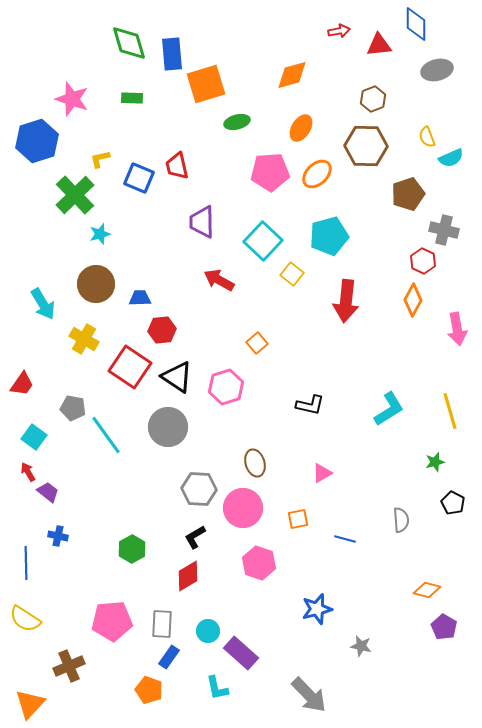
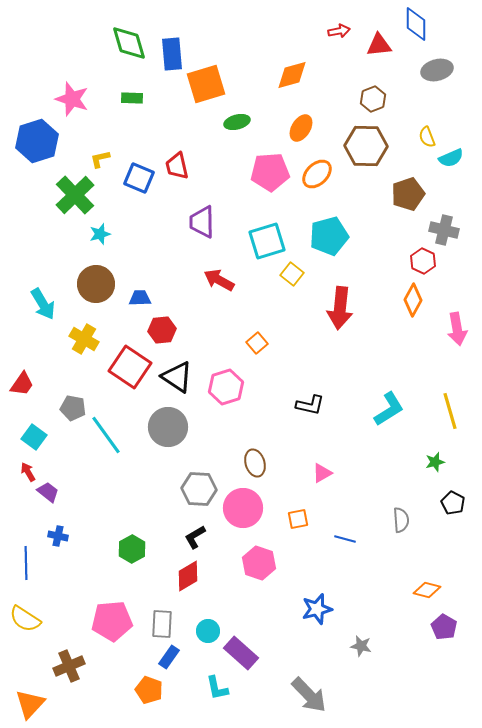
cyan square at (263, 241): moved 4 px right; rotated 30 degrees clockwise
red arrow at (346, 301): moved 6 px left, 7 px down
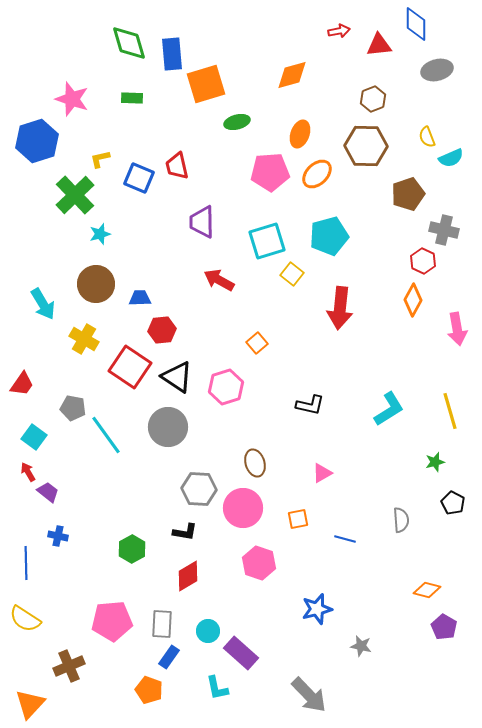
orange ellipse at (301, 128): moved 1 px left, 6 px down; rotated 12 degrees counterclockwise
black L-shape at (195, 537): moved 10 px left, 5 px up; rotated 140 degrees counterclockwise
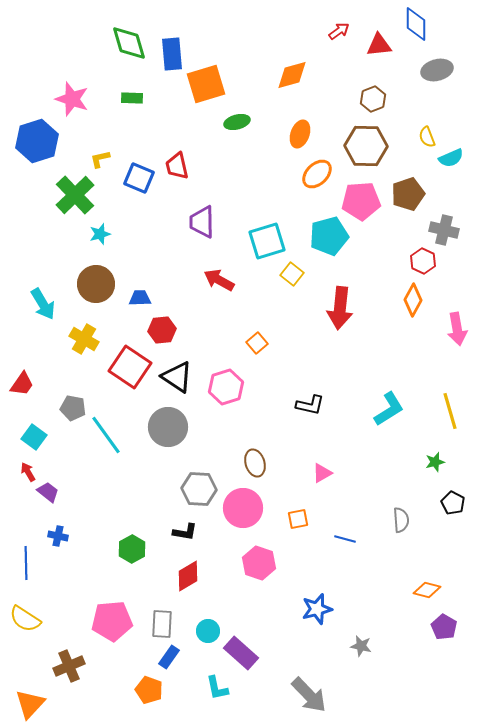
red arrow at (339, 31): rotated 25 degrees counterclockwise
pink pentagon at (270, 172): moved 91 px right, 29 px down
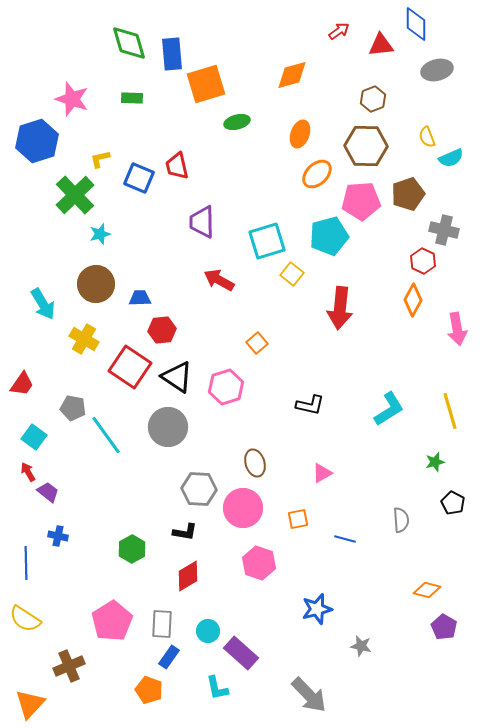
red triangle at (379, 45): moved 2 px right
pink pentagon at (112, 621): rotated 27 degrees counterclockwise
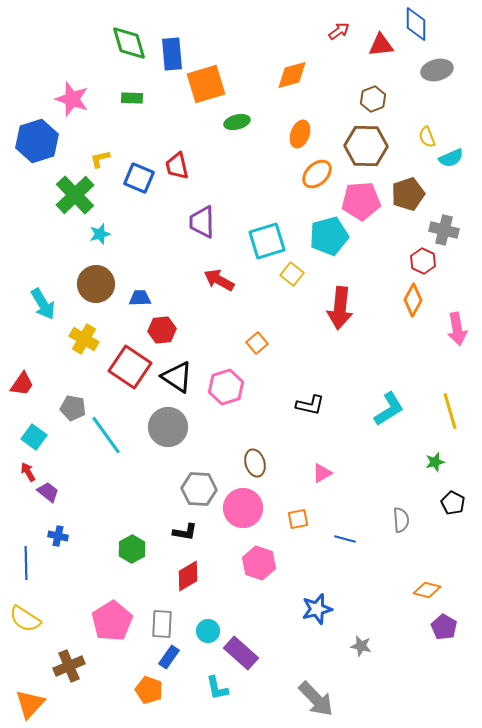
gray arrow at (309, 695): moved 7 px right, 4 px down
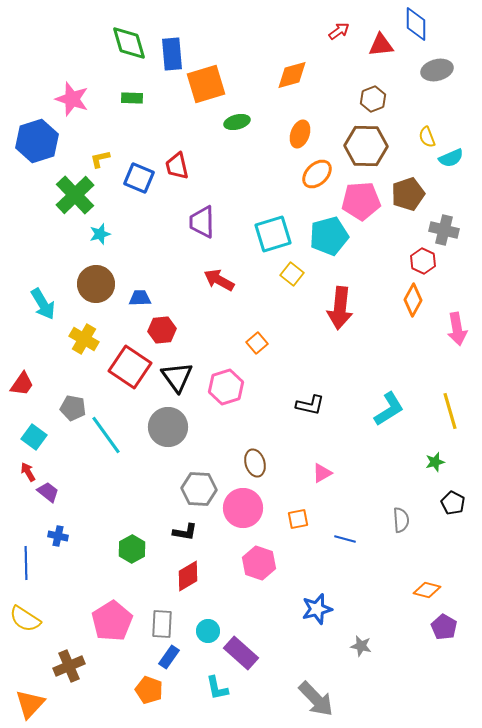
cyan square at (267, 241): moved 6 px right, 7 px up
black triangle at (177, 377): rotated 20 degrees clockwise
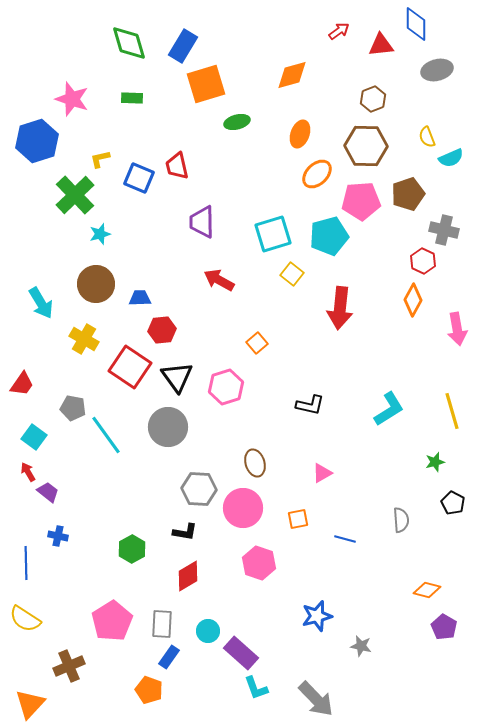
blue rectangle at (172, 54): moved 11 px right, 8 px up; rotated 36 degrees clockwise
cyan arrow at (43, 304): moved 2 px left, 1 px up
yellow line at (450, 411): moved 2 px right
blue star at (317, 609): moved 7 px down
cyan L-shape at (217, 688): moved 39 px right; rotated 8 degrees counterclockwise
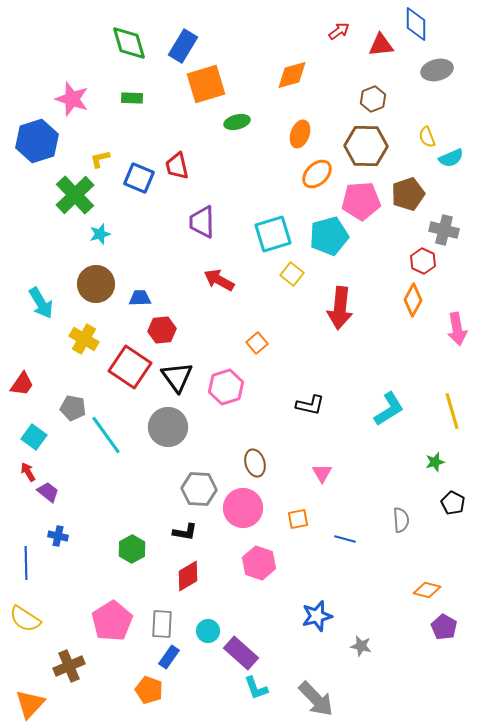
pink triangle at (322, 473): rotated 30 degrees counterclockwise
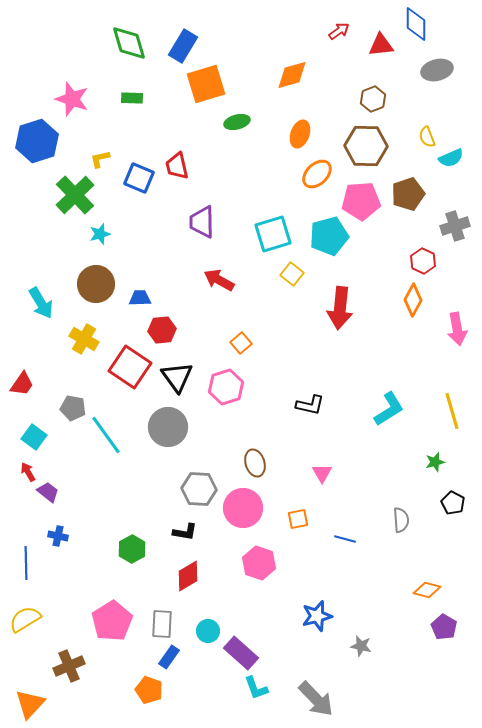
gray cross at (444, 230): moved 11 px right, 4 px up; rotated 32 degrees counterclockwise
orange square at (257, 343): moved 16 px left
yellow semicircle at (25, 619): rotated 116 degrees clockwise
